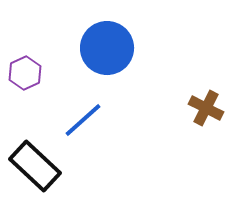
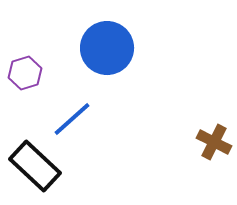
purple hexagon: rotated 8 degrees clockwise
brown cross: moved 8 px right, 34 px down
blue line: moved 11 px left, 1 px up
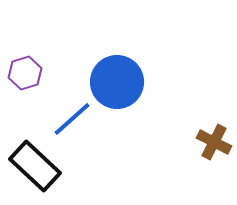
blue circle: moved 10 px right, 34 px down
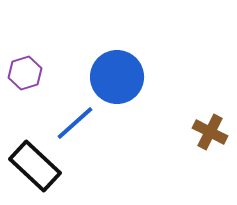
blue circle: moved 5 px up
blue line: moved 3 px right, 4 px down
brown cross: moved 4 px left, 10 px up
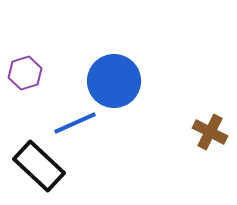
blue circle: moved 3 px left, 4 px down
blue line: rotated 18 degrees clockwise
black rectangle: moved 4 px right
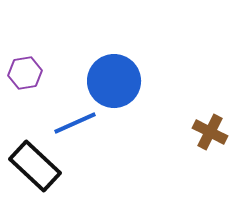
purple hexagon: rotated 8 degrees clockwise
black rectangle: moved 4 px left
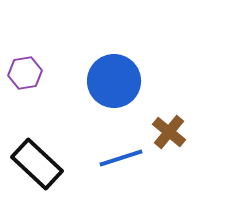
blue line: moved 46 px right, 35 px down; rotated 6 degrees clockwise
brown cross: moved 41 px left; rotated 12 degrees clockwise
black rectangle: moved 2 px right, 2 px up
